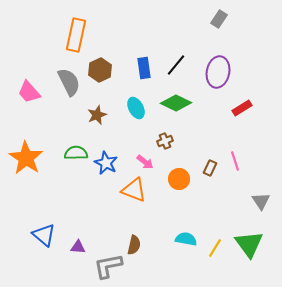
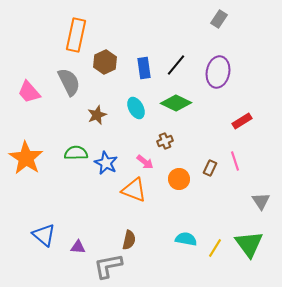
brown hexagon: moved 5 px right, 8 px up
red rectangle: moved 13 px down
brown semicircle: moved 5 px left, 5 px up
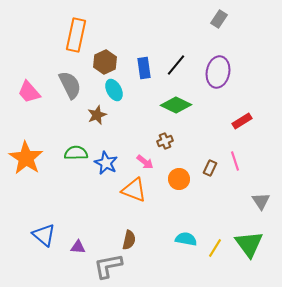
gray semicircle: moved 1 px right, 3 px down
green diamond: moved 2 px down
cyan ellipse: moved 22 px left, 18 px up
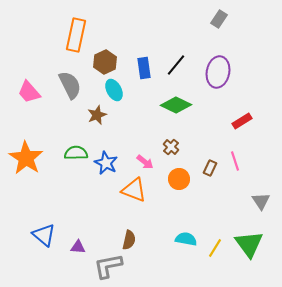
brown cross: moved 6 px right, 6 px down; rotated 28 degrees counterclockwise
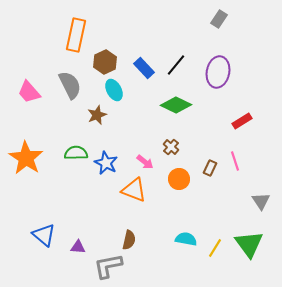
blue rectangle: rotated 35 degrees counterclockwise
